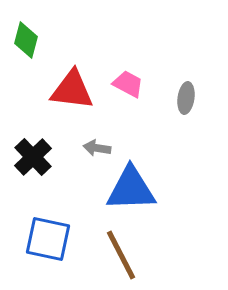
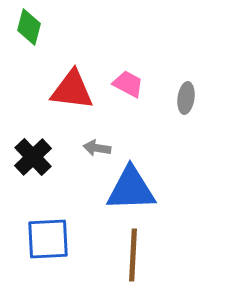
green diamond: moved 3 px right, 13 px up
blue square: rotated 15 degrees counterclockwise
brown line: moved 12 px right; rotated 30 degrees clockwise
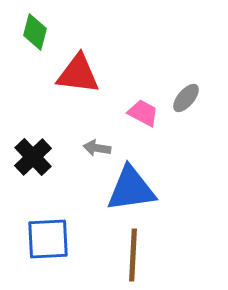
green diamond: moved 6 px right, 5 px down
pink trapezoid: moved 15 px right, 29 px down
red triangle: moved 6 px right, 16 px up
gray ellipse: rotated 32 degrees clockwise
blue triangle: rotated 6 degrees counterclockwise
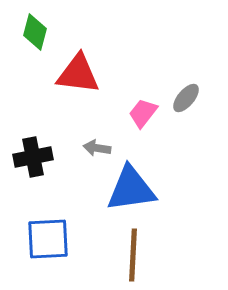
pink trapezoid: rotated 80 degrees counterclockwise
black cross: rotated 33 degrees clockwise
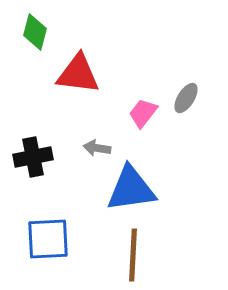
gray ellipse: rotated 8 degrees counterclockwise
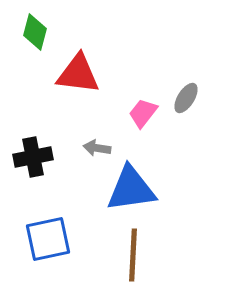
blue square: rotated 9 degrees counterclockwise
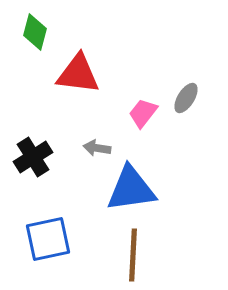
black cross: rotated 21 degrees counterclockwise
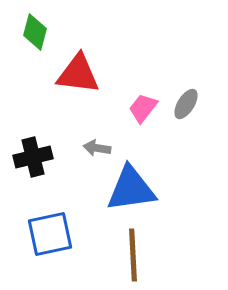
gray ellipse: moved 6 px down
pink trapezoid: moved 5 px up
black cross: rotated 18 degrees clockwise
blue square: moved 2 px right, 5 px up
brown line: rotated 6 degrees counterclockwise
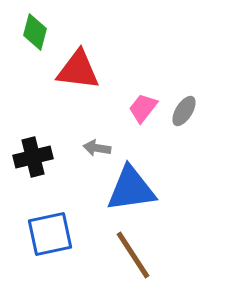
red triangle: moved 4 px up
gray ellipse: moved 2 px left, 7 px down
brown line: rotated 30 degrees counterclockwise
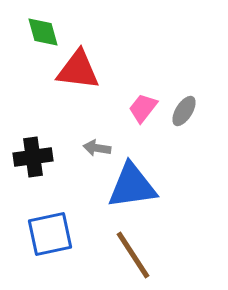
green diamond: moved 8 px right; rotated 30 degrees counterclockwise
black cross: rotated 6 degrees clockwise
blue triangle: moved 1 px right, 3 px up
